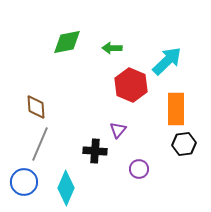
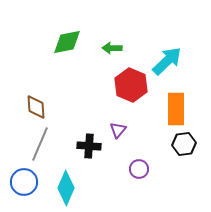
black cross: moved 6 px left, 5 px up
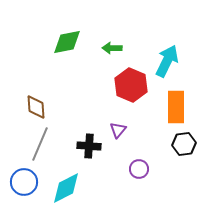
cyan arrow: rotated 20 degrees counterclockwise
orange rectangle: moved 2 px up
cyan diamond: rotated 40 degrees clockwise
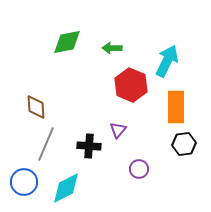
gray line: moved 6 px right
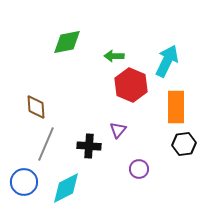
green arrow: moved 2 px right, 8 px down
